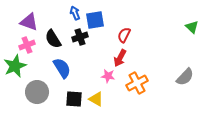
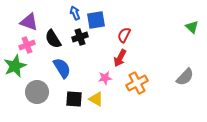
blue square: moved 1 px right
pink star: moved 3 px left, 2 px down; rotated 16 degrees counterclockwise
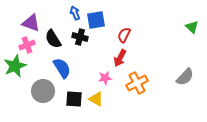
purple triangle: moved 2 px right, 1 px down
black cross: rotated 35 degrees clockwise
gray circle: moved 6 px right, 1 px up
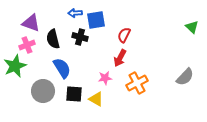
blue arrow: rotated 72 degrees counterclockwise
black semicircle: rotated 18 degrees clockwise
black square: moved 5 px up
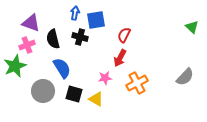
blue arrow: rotated 104 degrees clockwise
black square: rotated 12 degrees clockwise
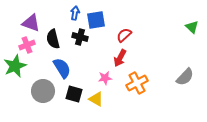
red semicircle: rotated 21 degrees clockwise
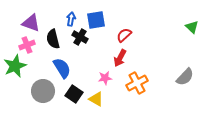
blue arrow: moved 4 px left, 6 px down
black cross: rotated 14 degrees clockwise
black square: rotated 18 degrees clockwise
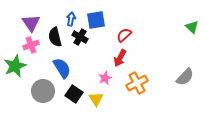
purple triangle: rotated 36 degrees clockwise
black semicircle: moved 2 px right, 2 px up
pink cross: moved 4 px right
pink star: rotated 16 degrees counterclockwise
yellow triangle: rotated 28 degrees clockwise
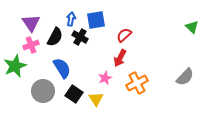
black semicircle: rotated 138 degrees counterclockwise
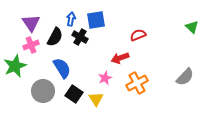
red semicircle: moved 14 px right; rotated 21 degrees clockwise
red arrow: rotated 42 degrees clockwise
